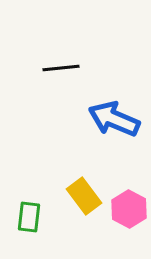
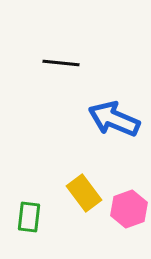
black line: moved 5 px up; rotated 12 degrees clockwise
yellow rectangle: moved 3 px up
pink hexagon: rotated 12 degrees clockwise
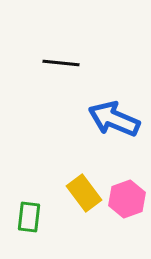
pink hexagon: moved 2 px left, 10 px up
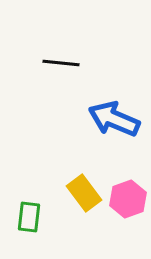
pink hexagon: moved 1 px right
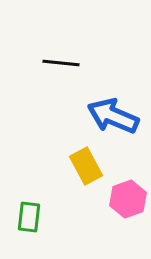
blue arrow: moved 1 px left, 3 px up
yellow rectangle: moved 2 px right, 27 px up; rotated 9 degrees clockwise
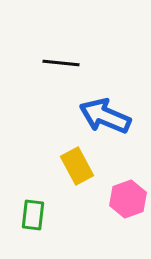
blue arrow: moved 8 px left
yellow rectangle: moved 9 px left
green rectangle: moved 4 px right, 2 px up
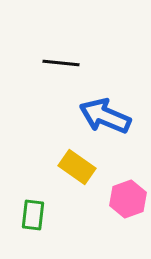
yellow rectangle: moved 1 px down; rotated 27 degrees counterclockwise
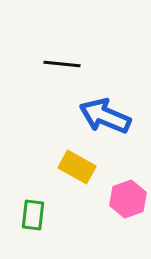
black line: moved 1 px right, 1 px down
yellow rectangle: rotated 6 degrees counterclockwise
